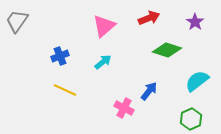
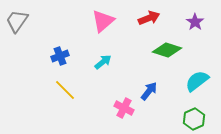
pink triangle: moved 1 px left, 5 px up
yellow line: rotated 20 degrees clockwise
green hexagon: moved 3 px right
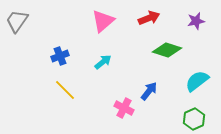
purple star: moved 1 px right, 1 px up; rotated 24 degrees clockwise
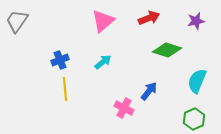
blue cross: moved 4 px down
cyan semicircle: rotated 30 degrees counterclockwise
yellow line: moved 1 px up; rotated 40 degrees clockwise
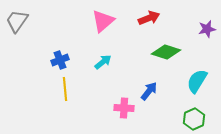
purple star: moved 11 px right, 8 px down
green diamond: moved 1 px left, 2 px down
cyan semicircle: rotated 10 degrees clockwise
pink cross: rotated 24 degrees counterclockwise
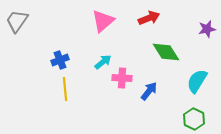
green diamond: rotated 40 degrees clockwise
pink cross: moved 2 px left, 30 px up
green hexagon: rotated 10 degrees counterclockwise
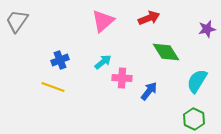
yellow line: moved 12 px left, 2 px up; rotated 65 degrees counterclockwise
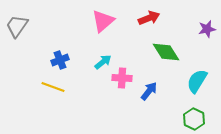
gray trapezoid: moved 5 px down
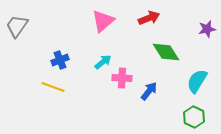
green hexagon: moved 2 px up
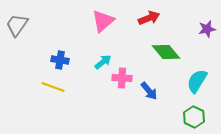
gray trapezoid: moved 1 px up
green diamond: rotated 8 degrees counterclockwise
blue cross: rotated 30 degrees clockwise
blue arrow: rotated 102 degrees clockwise
